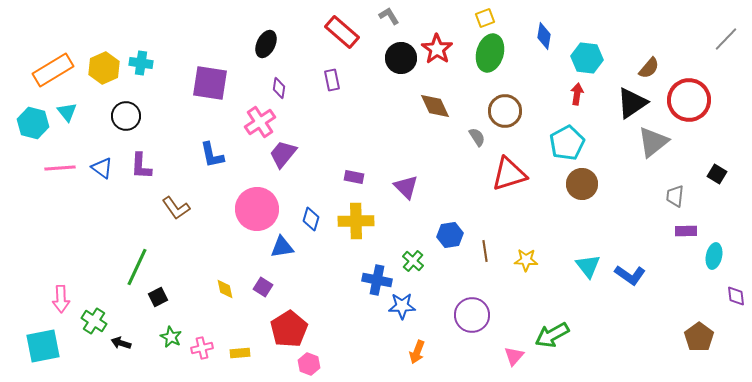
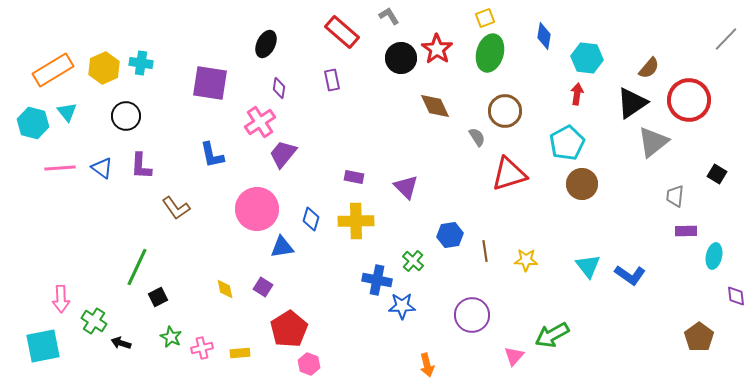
orange arrow at (417, 352): moved 10 px right, 13 px down; rotated 35 degrees counterclockwise
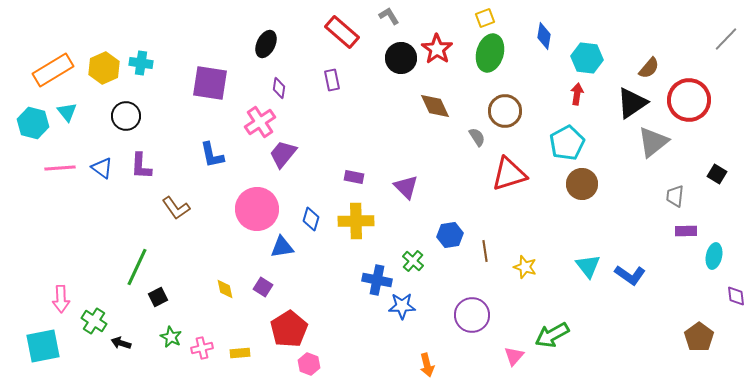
yellow star at (526, 260): moved 1 px left, 7 px down; rotated 15 degrees clockwise
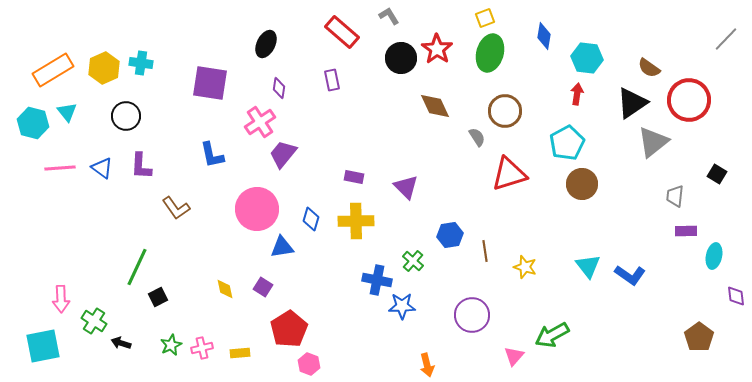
brown semicircle at (649, 68): rotated 85 degrees clockwise
green star at (171, 337): moved 8 px down; rotated 20 degrees clockwise
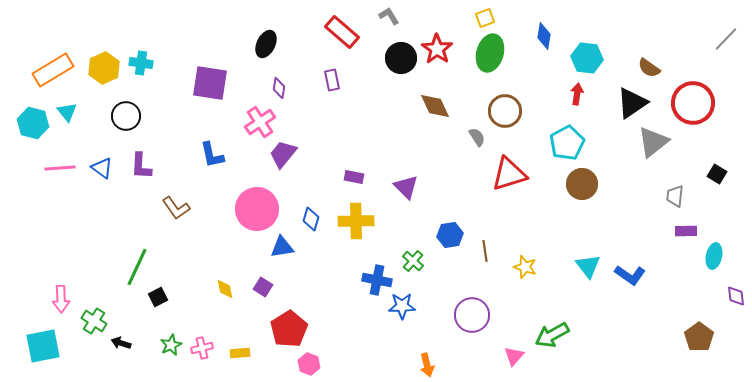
red circle at (689, 100): moved 4 px right, 3 px down
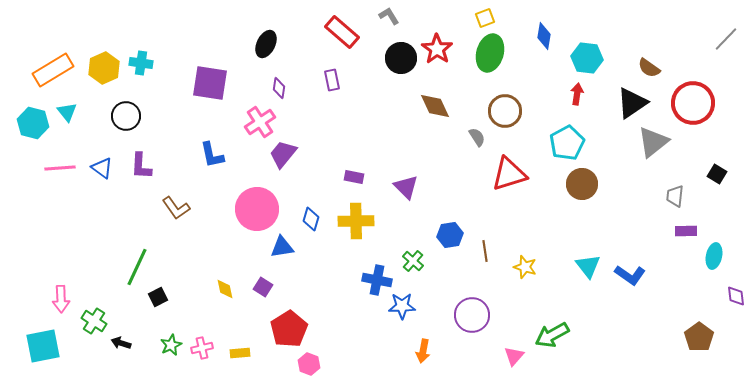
orange arrow at (427, 365): moved 4 px left, 14 px up; rotated 25 degrees clockwise
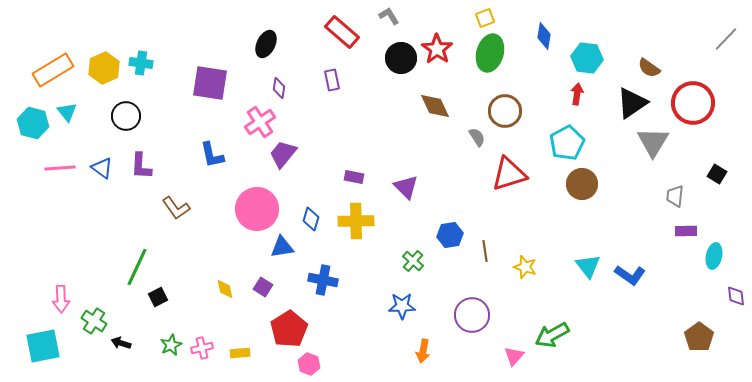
gray triangle at (653, 142): rotated 20 degrees counterclockwise
blue cross at (377, 280): moved 54 px left
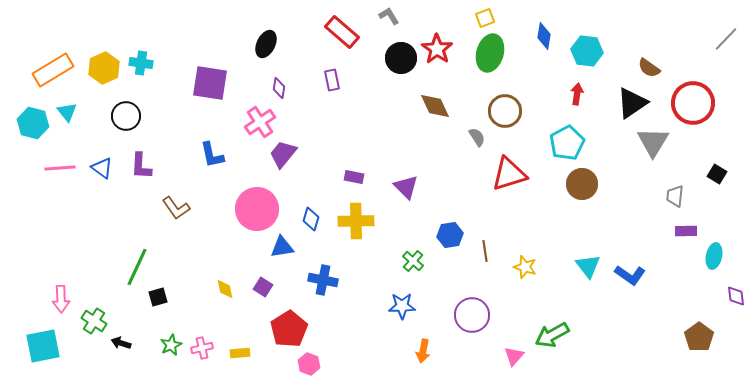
cyan hexagon at (587, 58): moved 7 px up
black square at (158, 297): rotated 12 degrees clockwise
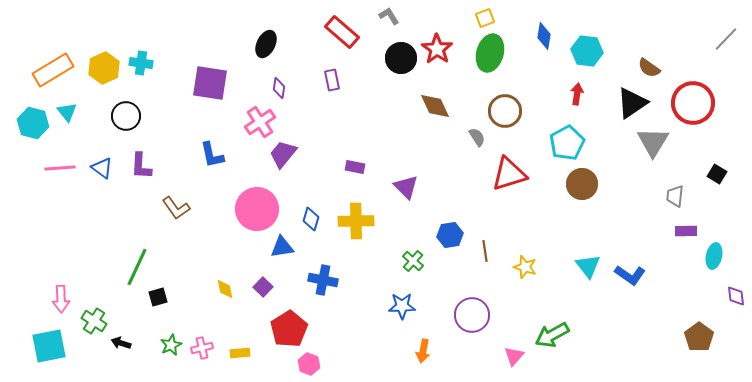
purple rectangle at (354, 177): moved 1 px right, 10 px up
purple square at (263, 287): rotated 12 degrees clockwise
cyan square at (43, 346): moved 6 px right
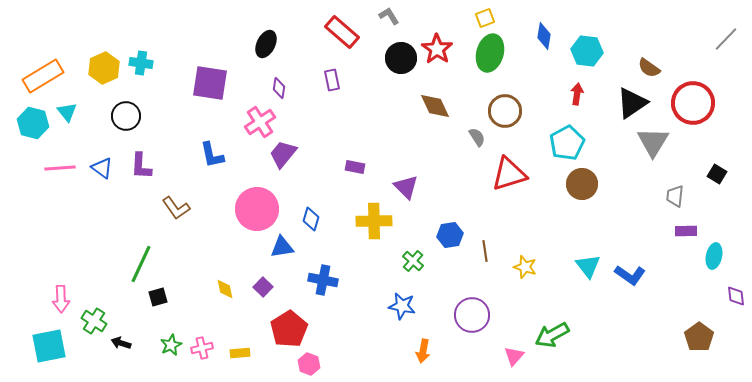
orange rectangle at (53, 70): moved 10 px left, 6 px down
yellow cross at (356, 221): moved 18 px right
green line at (137, 267): moved 4 px right, 3 px up
blue star at (402, 306): rotated 12 degrees clockwise
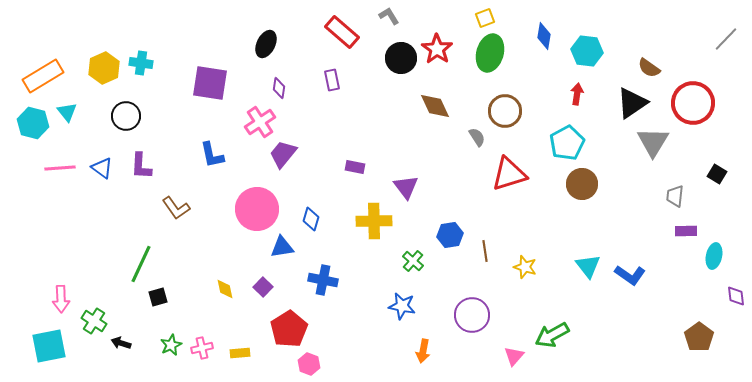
purple triangle at (406, 187): rotated 8 degrees clockwise
